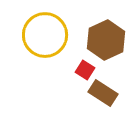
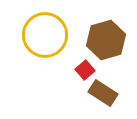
brown hexagon: rotated 9 degrees clockwise
red square: rotated 18 degrees clockwise
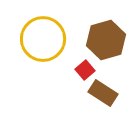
yellow circle: moved 2 px left, 4 px down
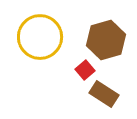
yellow circle: moved 3 px left, 2 px up
brown rectangle: moved 1 px right, 1 px down
